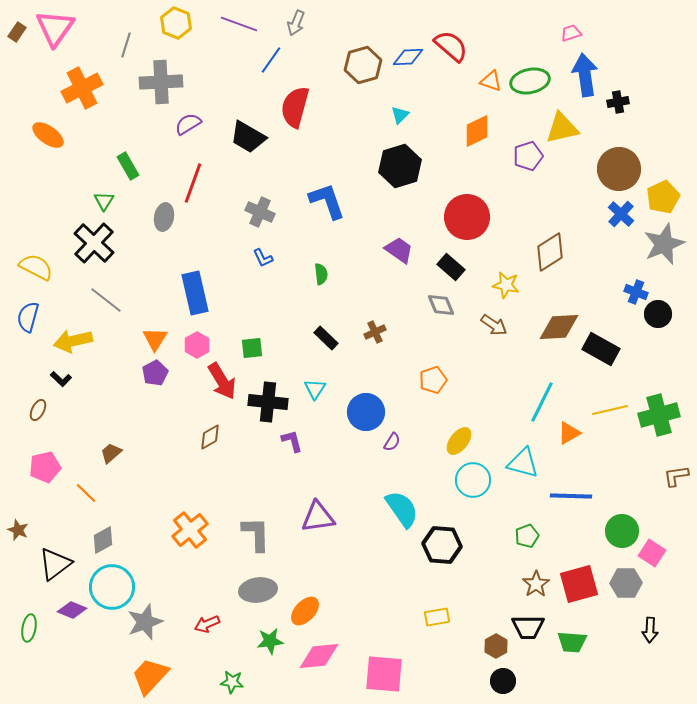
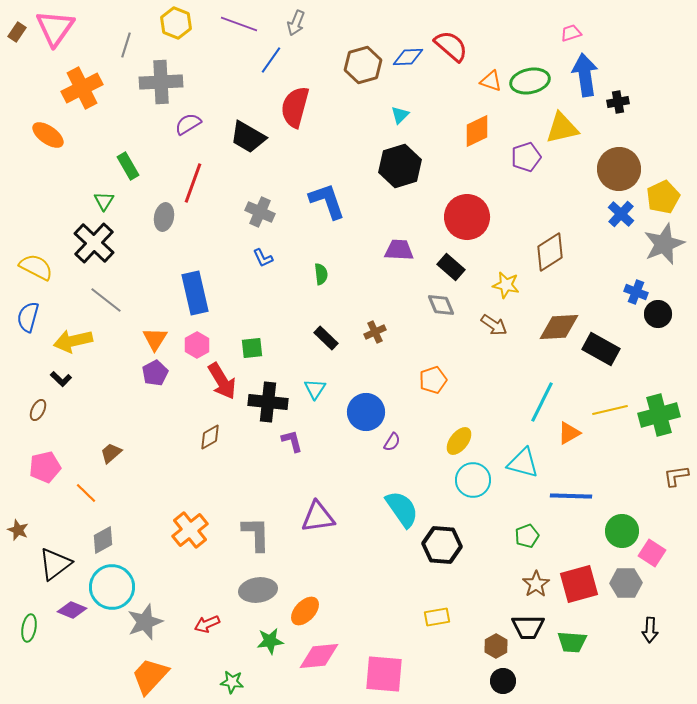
purple pentagon at (528, 156): moved 2 px left, 1 px down
purple trapezoid at (399, 250): rotated 32 degrees counterclockwise
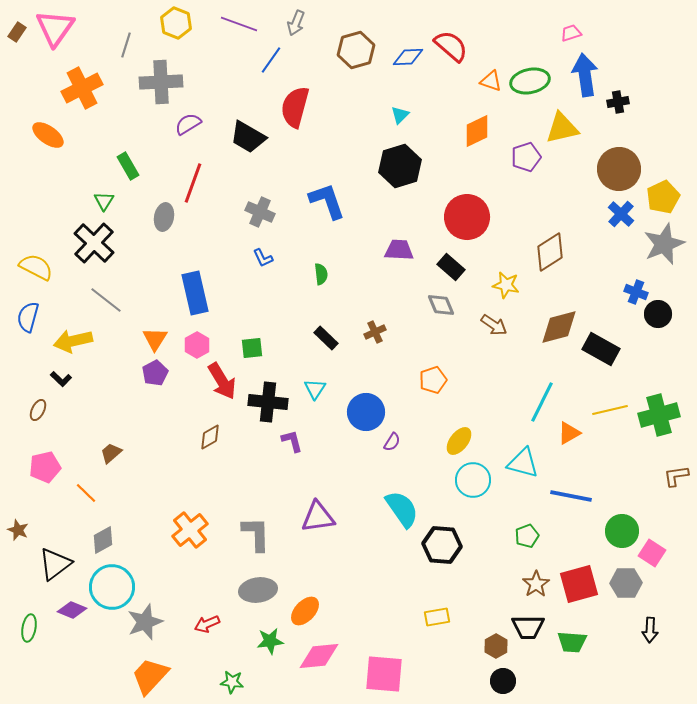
brown hexagon at (363, 65): moved 7 px left, 15 px up
brown diamond at (559, 327): rotated 12 degrees counterclockwise
blue line at (571, 496): rotated 9 degrees clockwise
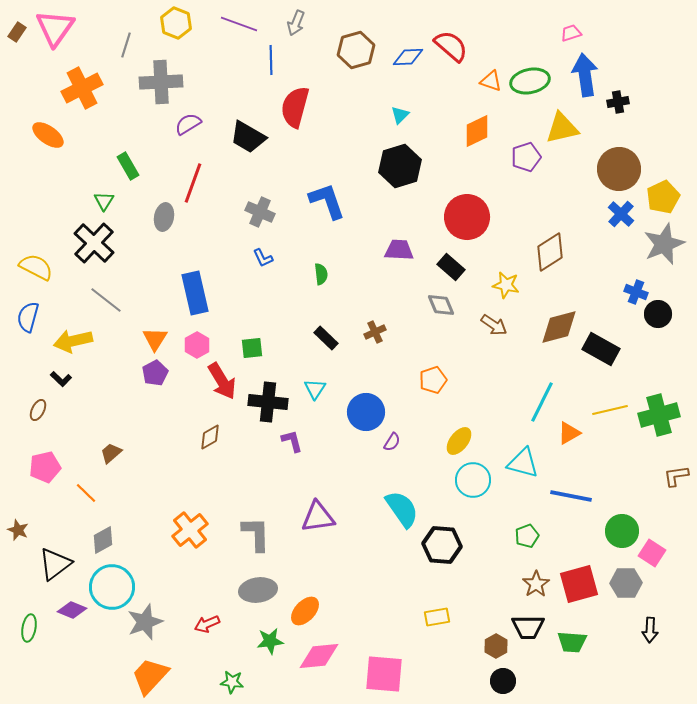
blue line at (271, 60): rotated 36 degrees counterclockwise
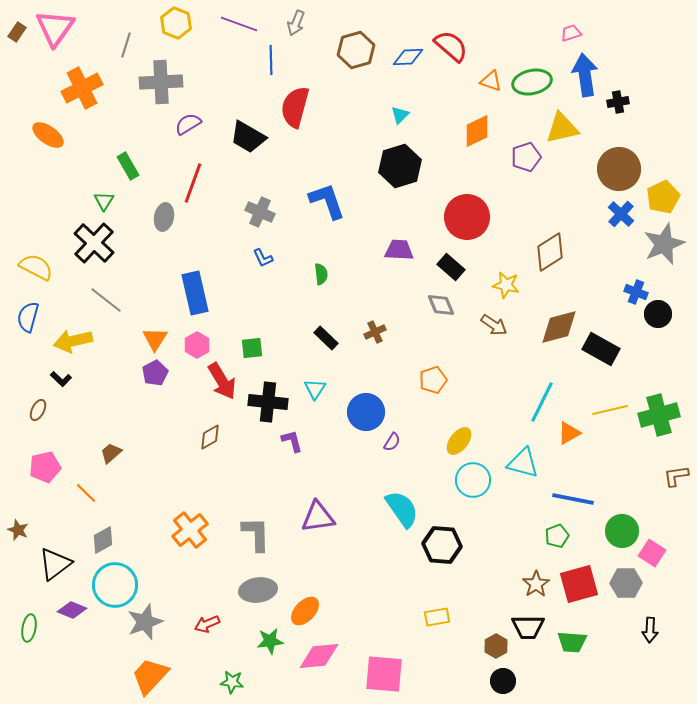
green ellipse at (530, 81): moved 2 px right, 1 px down
blue line at (571, 496): moved 2 px right, 3 px down
green pentagon at (527, 536): moved 30 px right
cyan circle at (112, 587): moved 3 px right, 2 px up
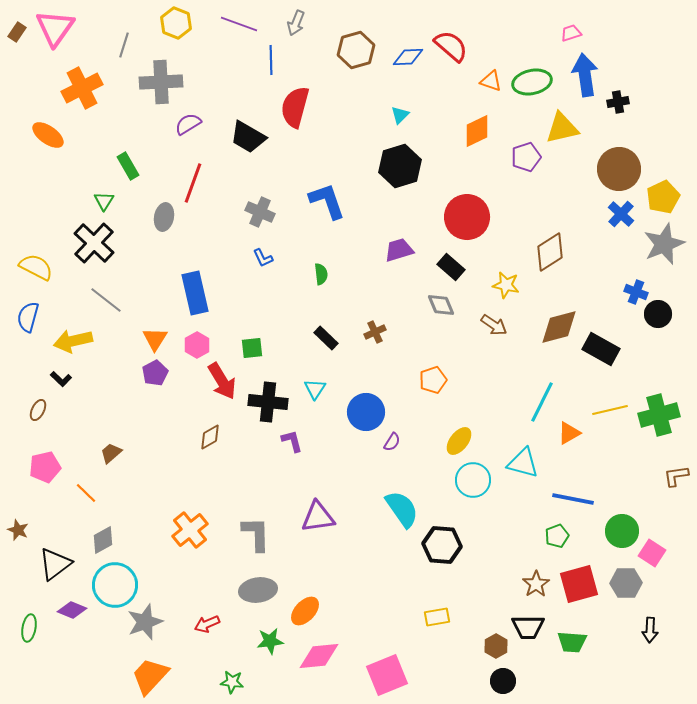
gray line at (126, 45): moved 2 px left
purple trapezoid at (399, 250): rotated 20 degrees counterclockwise
pink square at (384, 674): moved 3 px right, 1 px down; rotated 27 degrees counterclockwise
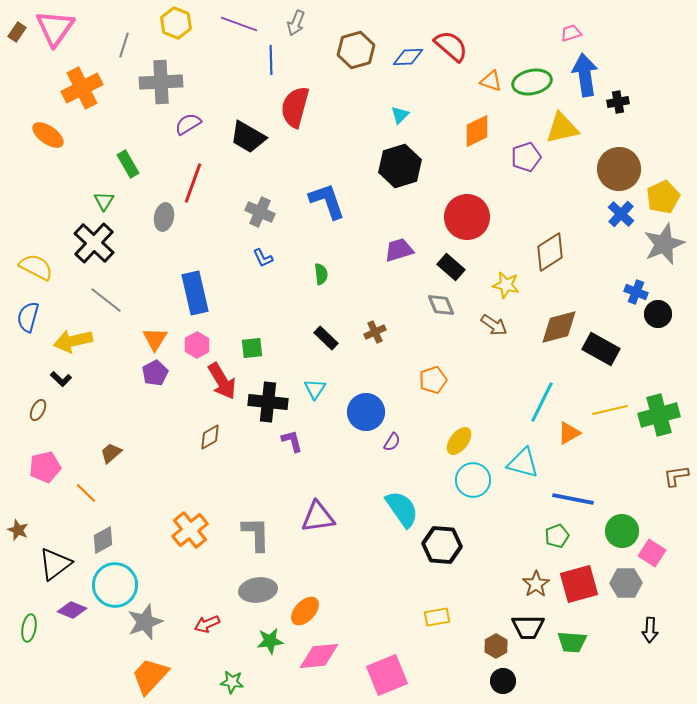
green rectangle at (128, 166): moved 2 px up
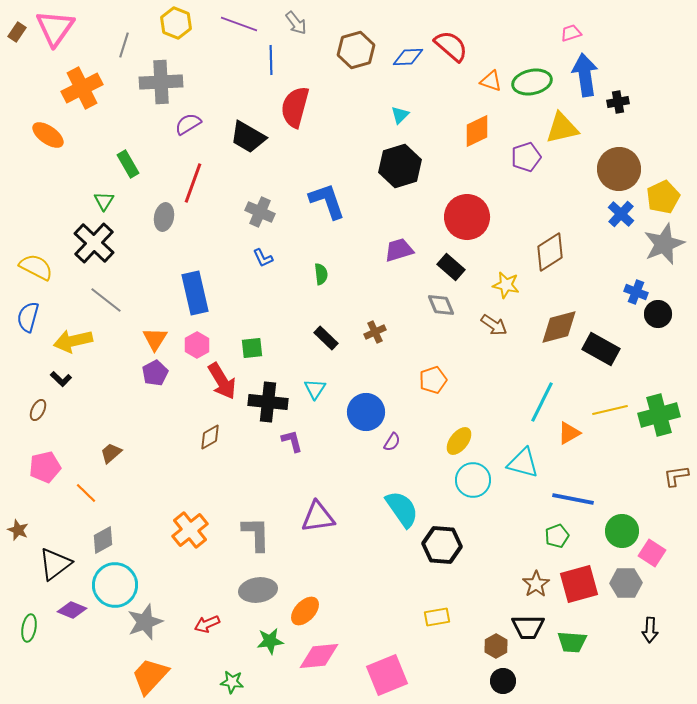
gray arrow at (296, 23): rotated 60 degrees counterclockwise
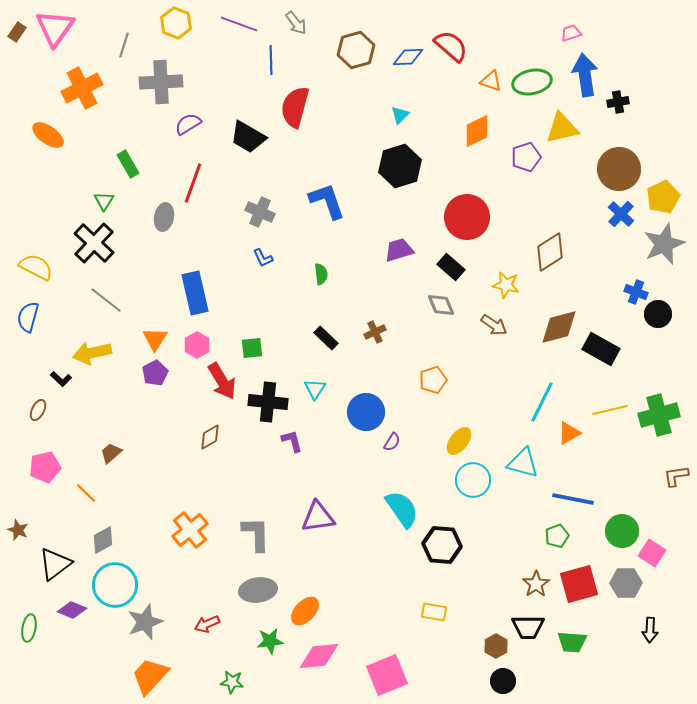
yellow arrow at (73, 341): moved 19 px right, 12 px down
yellow rectangle at (437, 617): moved 3 px left, 5 px up; rotated 20 degrees clockwise
